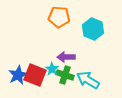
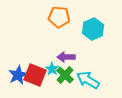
cyan hexagon: rotated 15 degrees clockwise
green cross: rotated 24 degrees clockwise
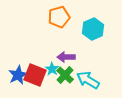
orange pentagon: rotated 20 degrees counterclockwise
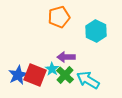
cyan hexagon: moved 3 px right, 2 px down; rotated 10 degrees counterclockwise
